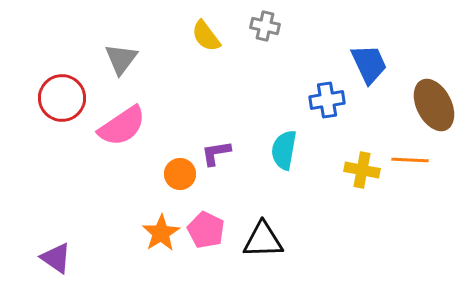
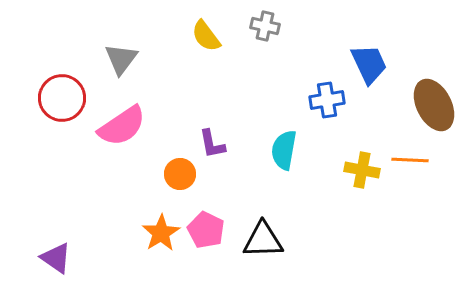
purple L-shape: moved 4 px left, 9 px up; rotated 92 degrees counterclockwise
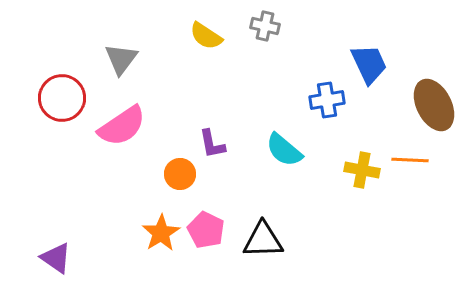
yellow semicircle: rotated 20 degrees counterclockwise
cyan semicircle: rotated 60 degrees counterclockwise
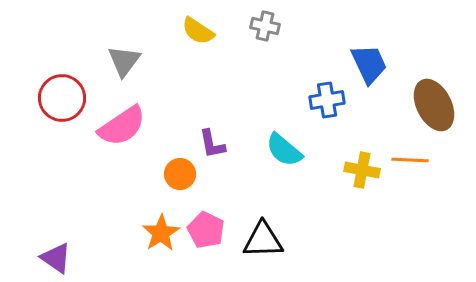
yellow semicircle: moved 8 px left, 5 px up
gray triangle: moved 3 px right, 2 px down
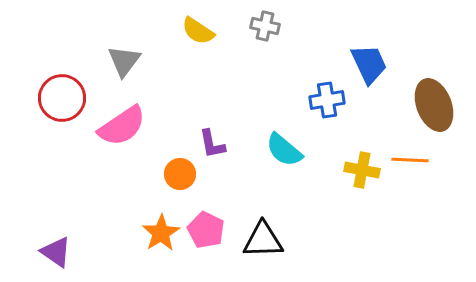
brown ellipse: rotated 6 degrees clockwise
purple triangle: moved 6 px up
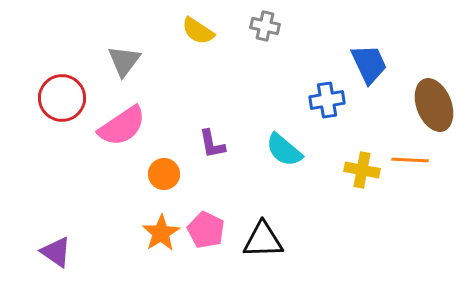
orange circle: moved 16 px left
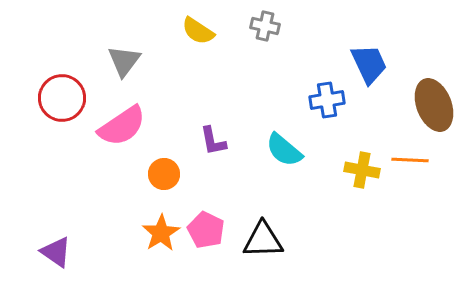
purple L-shape: moved 1 px right, 3 px up
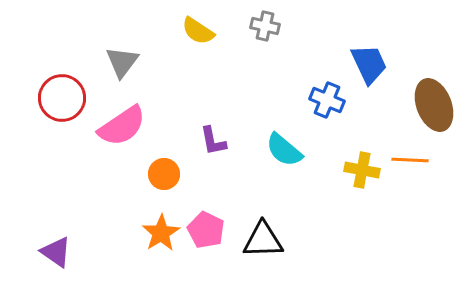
gray triangle: moved 2 px left, 1 px down
blue cross: rotated 32 degrees clockwise
